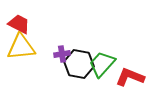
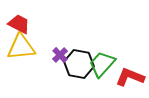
purple cross: moved 2 px left, 1 px down; rotated 35 degrees counterclockwise
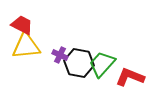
red trapezoid: moved 3 px right, 1 px down
yellow triangle: moved 5 px right, 1 px up
purple cross: rotated 21 degrees counterclockwise
black hexagon: moved 1 px up
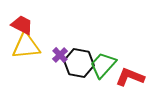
purple cross: rotated 21 degrees clockwise
green trapezoid: moved 1 px right, 1 px down
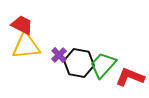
purple cross: moved 1 px left
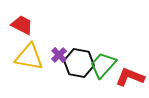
yellow triangle: moved 3 px right, 11 px down; rotated 16 degrees clockwise
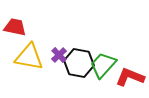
red trapezoid: moved 7 px left, 2 px down; rotated 15 degrees counterclockwise
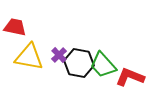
green trapezoid: rotated 84 degrees counterclockwise
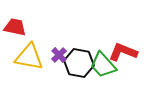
red L-shape: moved 7 px left, 25 px up
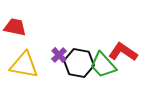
red L-shape: rotated 12 degrees clockwise
yellow triangle: moved 5 px left, 8 px down
